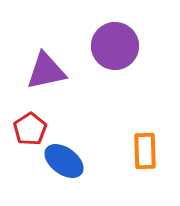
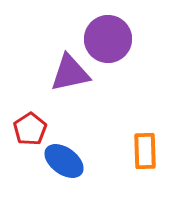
purple circle: moved 7 px left, 7 px up
purple triangle: moved 24 px right, 2 px down
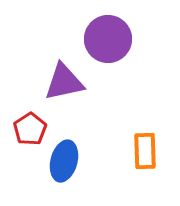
purple triangle: moved 6 px left, 9 px down
blue ellipse: rotated 69 degrees clockwise
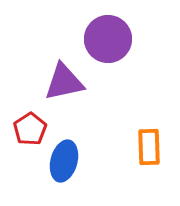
orange rectangle: moved 4 px right, 4 px up
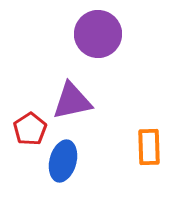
purple circle: moved 10 px left, 5 px up
purple triangle: moved 8 px right, 19 px down
blue ellipse: moved 1 px left
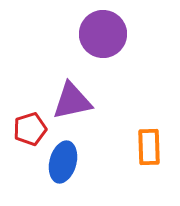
purple circle: moved 5 px right
red pentagon: rotated 16 degrees clockwise
blue ellipse: moved 1 px down
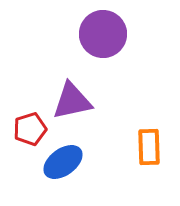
blue ellipse: rotated 39 degrees clockwise
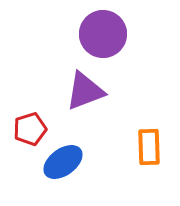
purple triangle: moved 13 px right, 10 px up; rotated 9 degrees counterclockwise
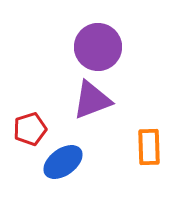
purple circle: moved 5 px left, 13 px down
purple triangle: moved 7 px right, 9 px down
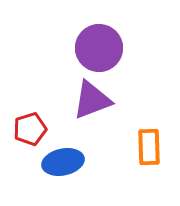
purple circle: moved 1 px right, 1 px down
blue ellipse: rotated 24 degrees clockwise
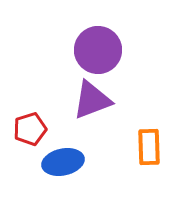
purple circle: moved 1 px left, 2 px down
